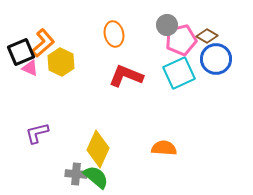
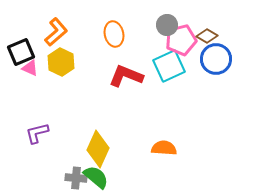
orange L-shape: moved 13 px right, 11 px up
cyan square: moved 10 px left, 7 px up
gray cross: moved 4 px down
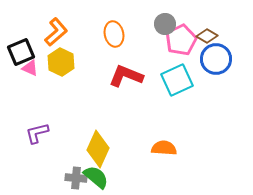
gray circle: moved 2 px left, 1 px up
pink pentagon: rotated 12 degrees counterclockwise
cyan square: moved 8 px right, 14 px down
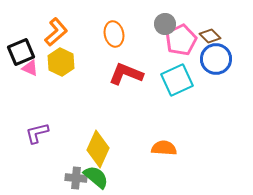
brown diamond: moved 3 px right; rotated 15 degrees clockwise
red L-shape: moved 2 px up
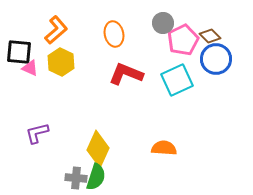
gray circle: moved 2 px left, 1 px up
orange L-shape: moved 2 px up
pink pentagon: moved 2 px right
black square: moved 2 px left; rotated 28 degrees clockwise
green semicircle: rotated 68 degrees clockwise
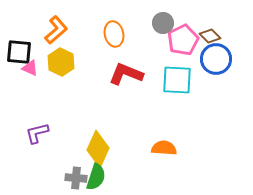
cyan square: rotated 28 degrees clockwise
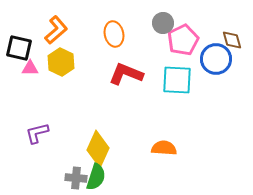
brown diamond: moved 22 px right, 4 px down; rotated 30 degrees clockwise
black square: moved 4 px up; rotated 8 degrees clockwise
pink triangle: rotated 24 degrees counterclockwise
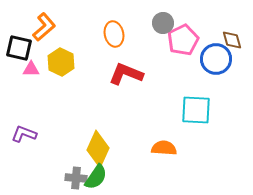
orange L-shape: moved 12 px left, 3 px up
pink triangle: moved 1 px right, 1 px down
cyan square: moved 19 px right, 30 px down
purple L-shape: moved 13 px left, 1 px down; rotated 35 degrees clockwise
green semicircle: rotated 16 degrees clockwise
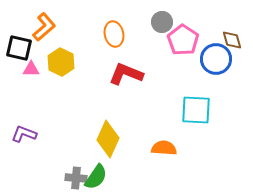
gray circle: moved 1 px left, 1 px up
pink pentagon: rotated 12 degrees counterclockwise
yellow diamond: moved 10 px right, 10 px up
